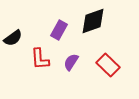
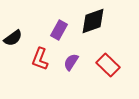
red L-shape: rotated 25 degrees clockwise
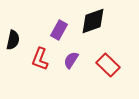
black semicircle: moved 2 px down; rotated 42 degrees counterclockwise
purple semicircle: moved 2 px up
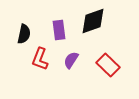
purple rectangle: rotated 36 degrees counterclockwise
black semicircle: moved 11 px right, 6 px up
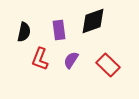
black semicircle: moved 2 px up
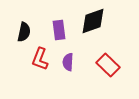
purple semicircle: moved 3 px left, 2 px down; rotated 30 degrees counterclockwise
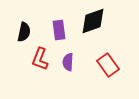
red rectangle: rotated 10 degrees clockwise
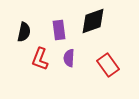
purple semicircle: moved 1 px right, 4 px up
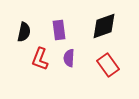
black diamond: moved 11 px right, 5 px down
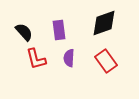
black diamond: moved 3 px up
black semicircle: rotated 54 degrees counterclockwise
red L-shape: moved 4 px left; rotated 35 degrees counterclockwise
red rectangle: moved 2 px left, 4 px up
